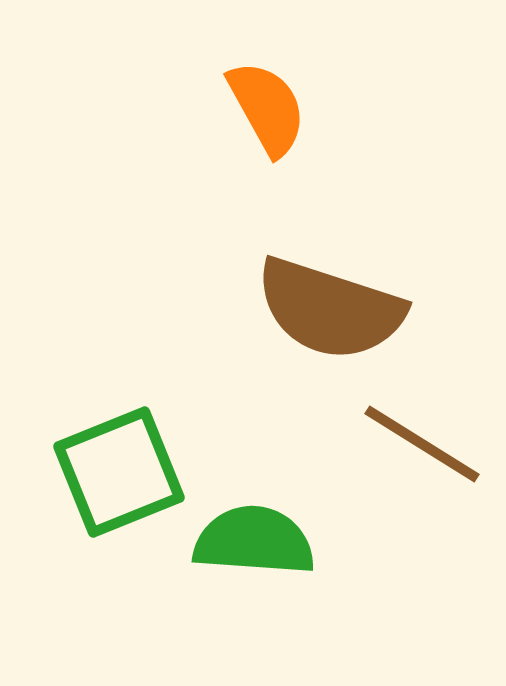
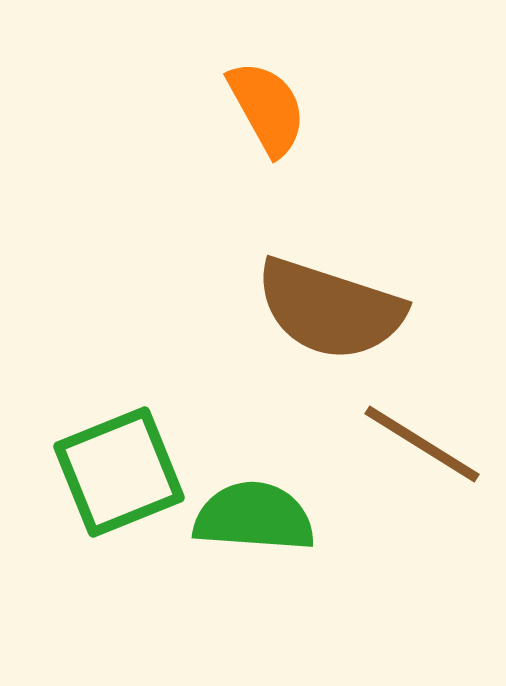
green semicircle: moved 24 px up
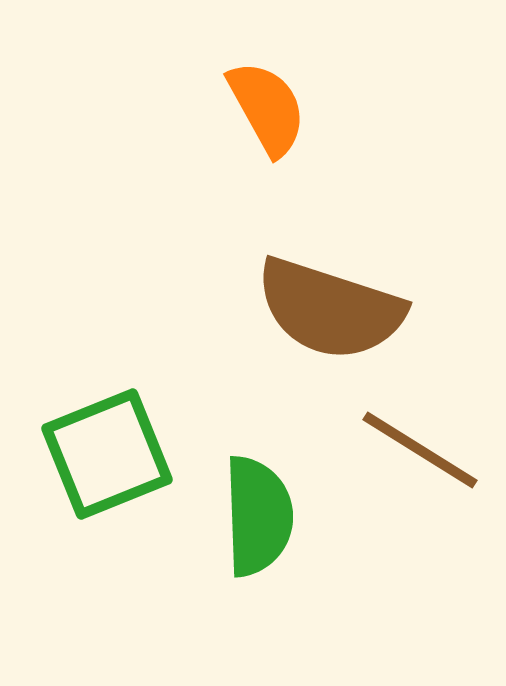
brown line: moved 2 px left, 6 px down
green square: moved 12 px left, 18 px up
green semicircle: moved 4 px right, 1 px up; rotated 84 degrees clockwise
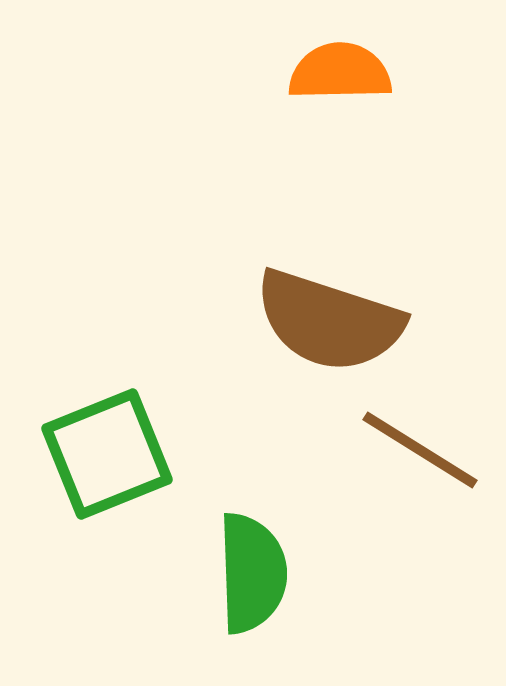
orange semicircle: moved 73 px right, 36 px up; rotated 62 degrees counterclockwise
brown semicircle: moved 1 px left, 12 px down
green semicircle: moved 6 px left, 57 px down
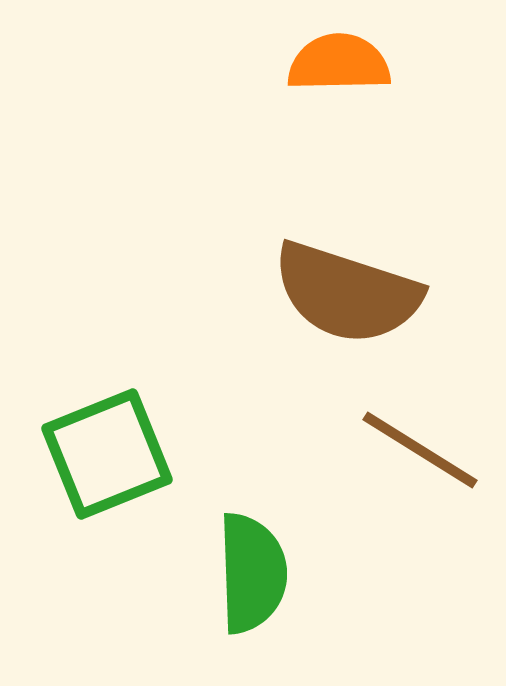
orange semicircle: moved 1 px left, 9 px up
brown semicircle: moved 18 px right, 28 px up
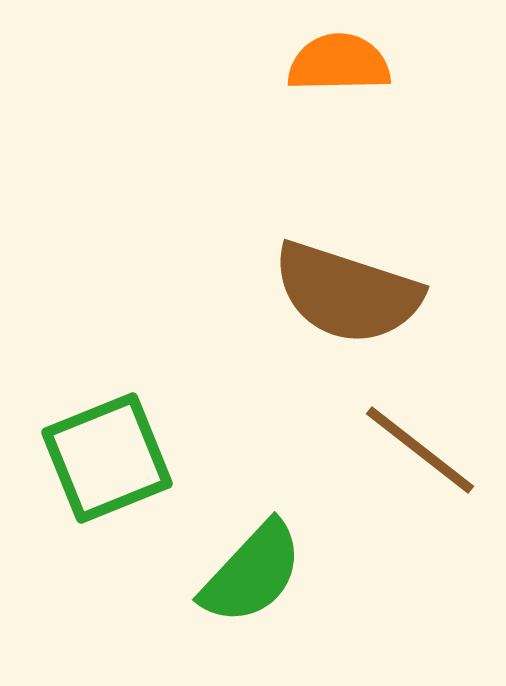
brown line: rotated 6 degrees clockwise
green square: moved 4 px down
green semicircle: rotated 45 degrees clockwise
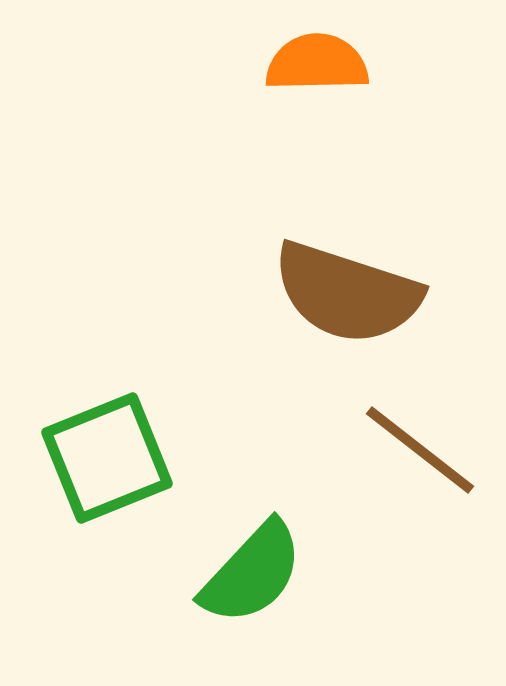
orange semicircle: moved 22 px left
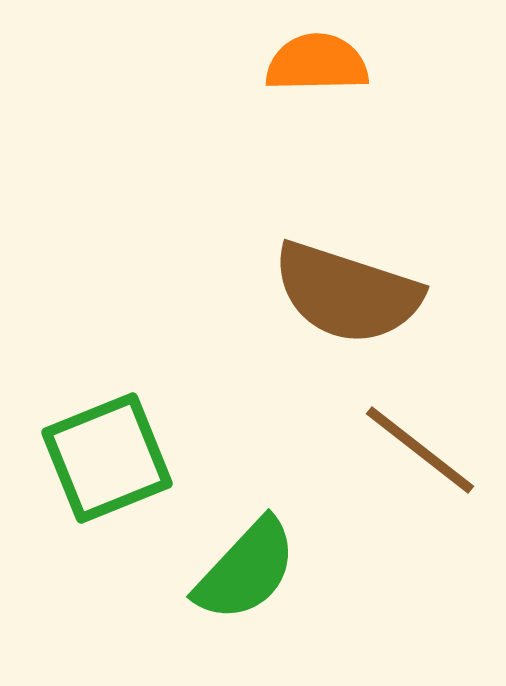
green semicircle: moved 6 px left, 3 px up
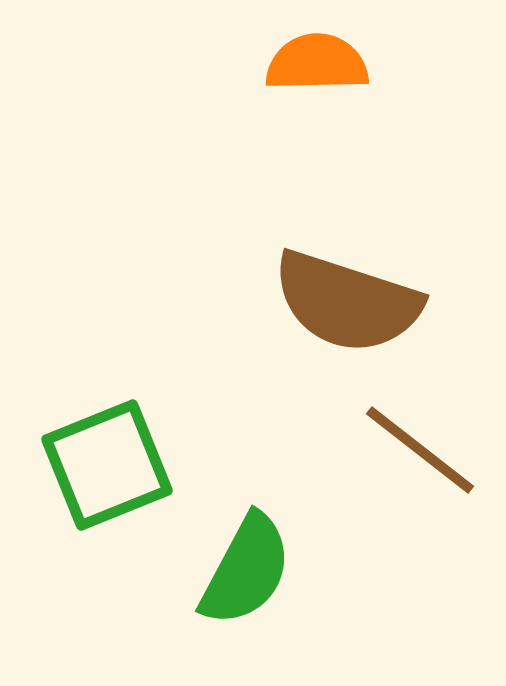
brown semicircle: moved 9 px down
green square: moved 7 px down
green semicircle: rotated 15 degrees counterclockwise
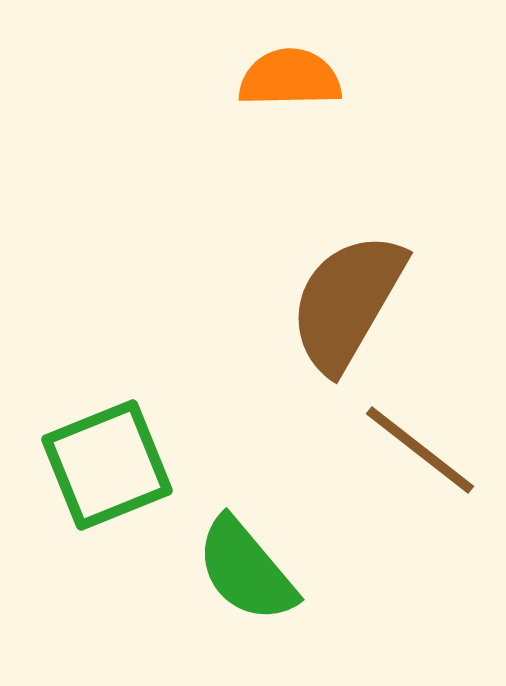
orange semicircle: moved 27 px left, 15 px down
brown semicircle: rotated 102 degrees clockwise
green semicircle: rotated 112 degrees clockwise
